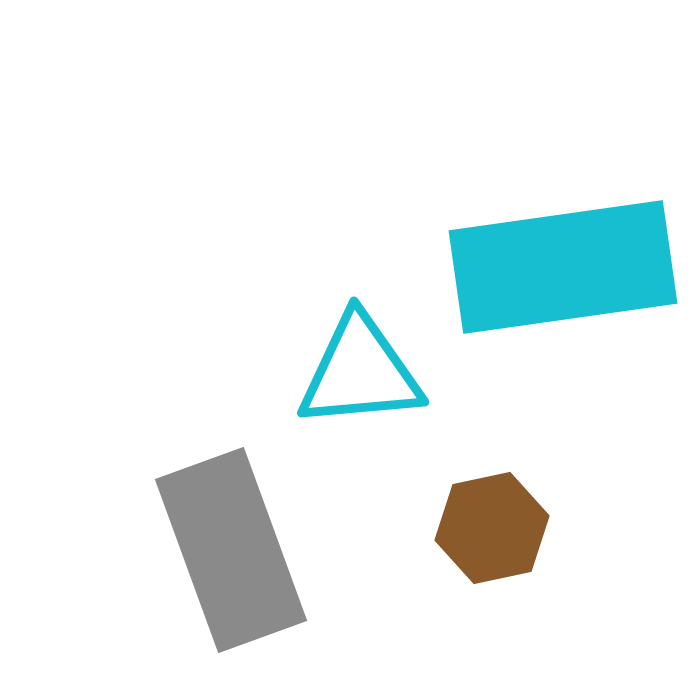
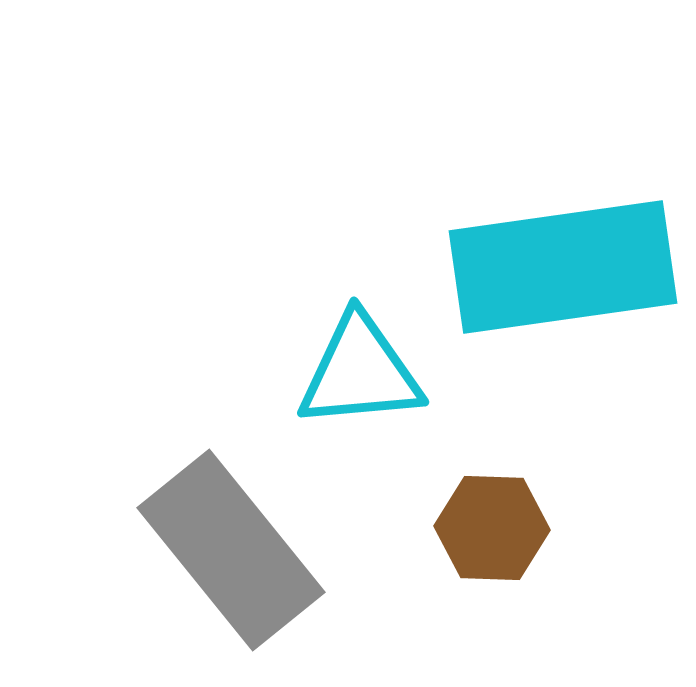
brown hexagon: rotated 14 degrees clockwise
gray rectangle: rotated 19 degrees counterclockwise
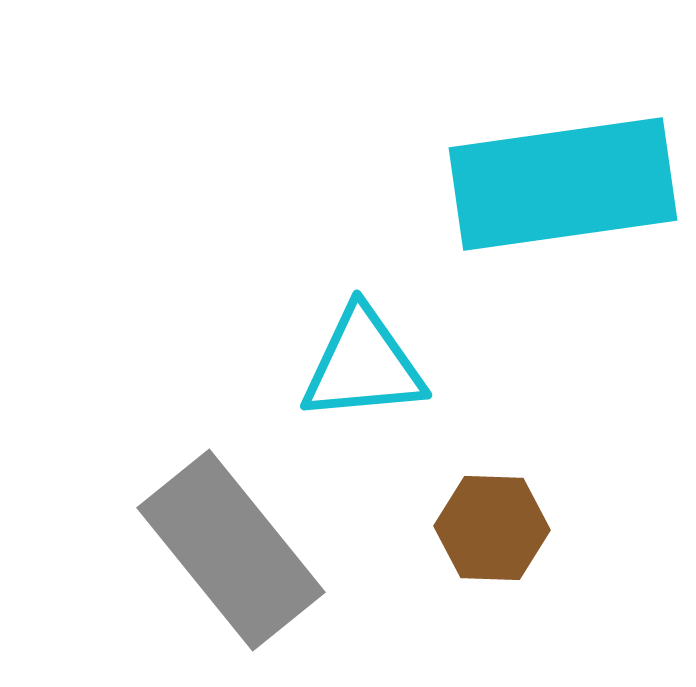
cyan rectangle: moved 83 px up
cyan triangle: moved 3 px right, 7 px up
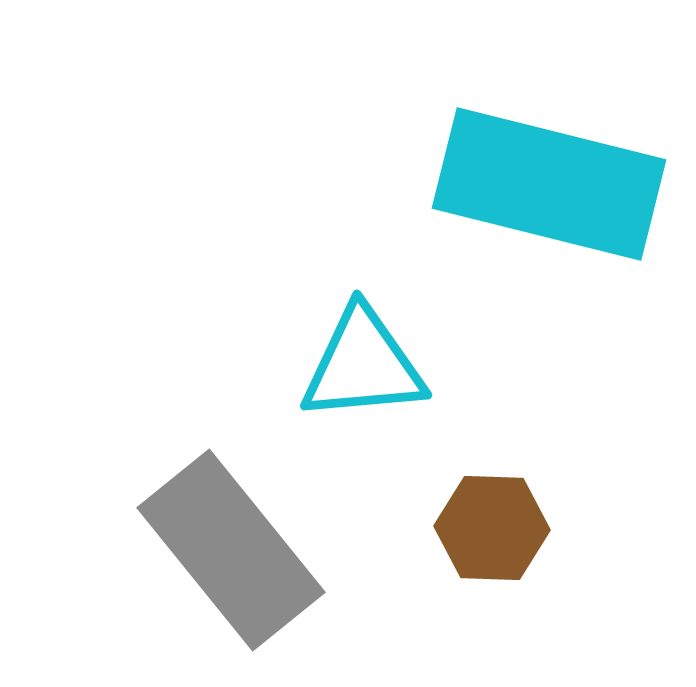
cyan rectangle: moved 14 px left; rotated 22 degrees clockwise
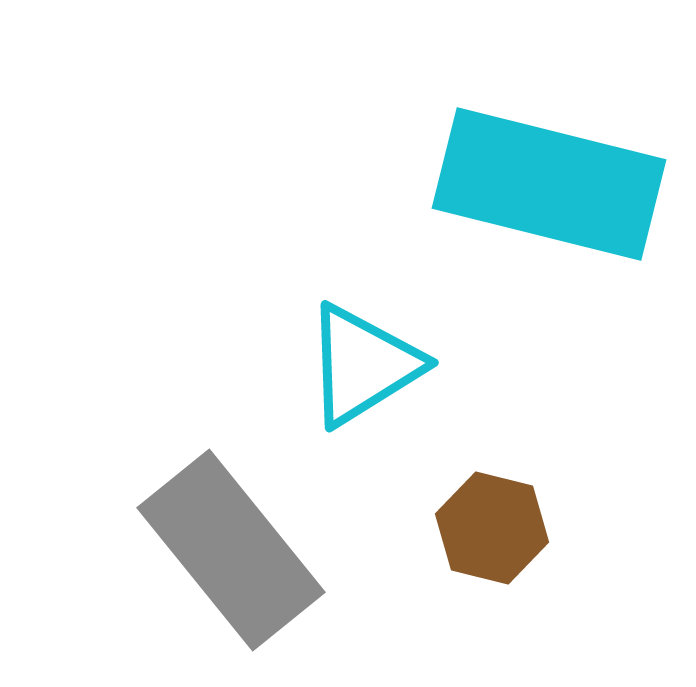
cyan triangle: rotated 27 degrees counterclockwise
brown hexagon: rotated 12 degrees clockwise
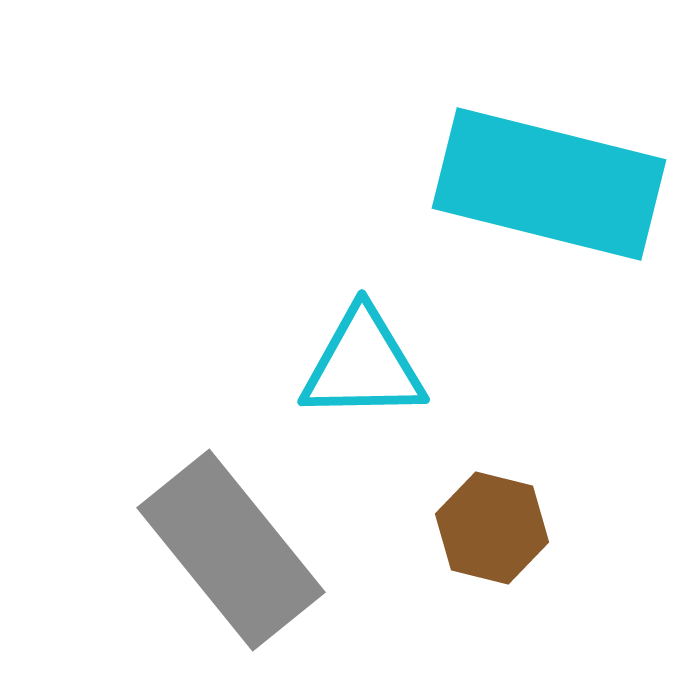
cyan triangle: rotated 31 degrees clockwise
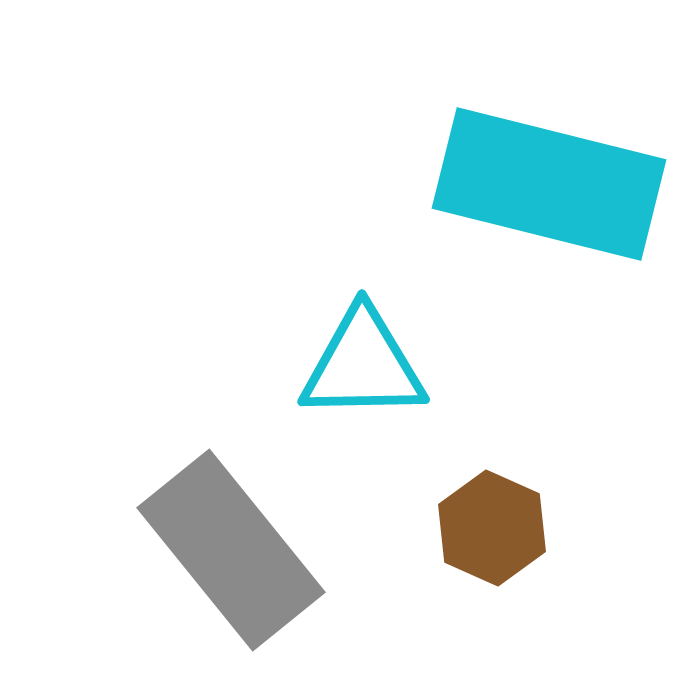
brown hexagon: rotated 10 degrees clockwise
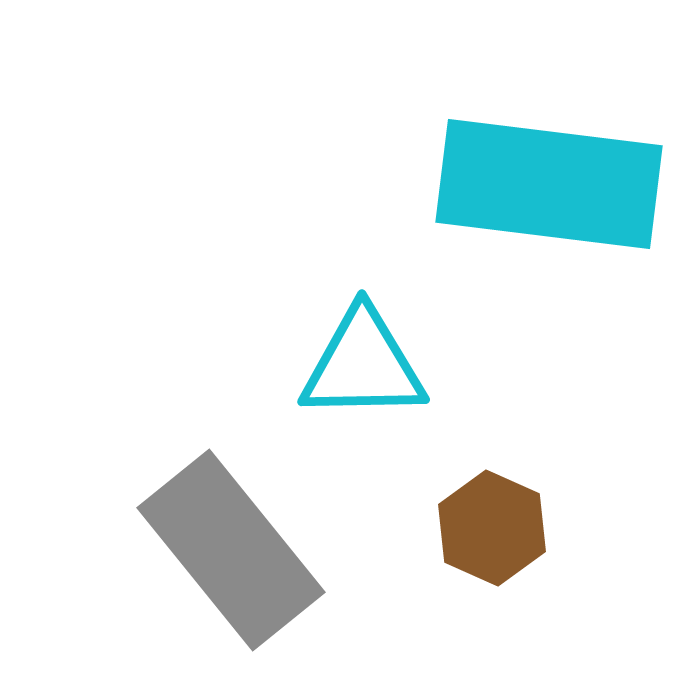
cyan rectangle: rotated 7 degrees counterclockwise
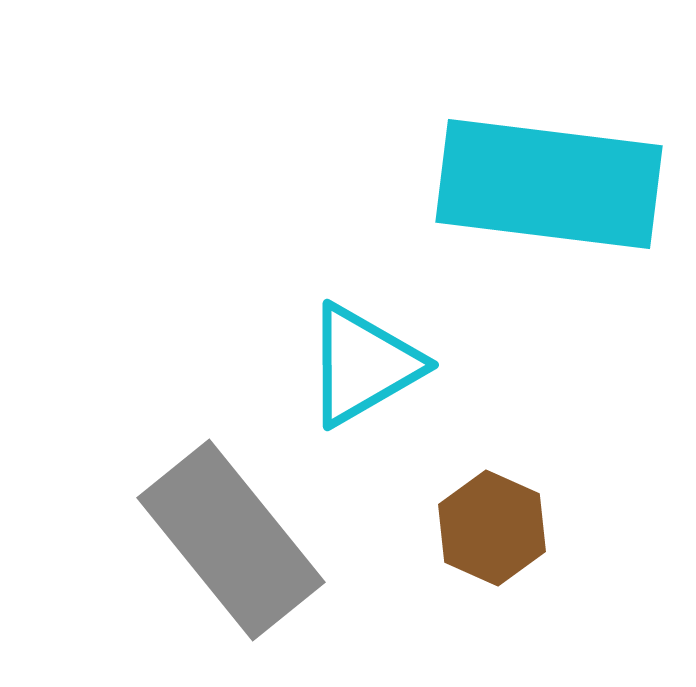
cyan triangle: rotated 29 degrees counterclockwise
gray rectangle: moved 10 px up
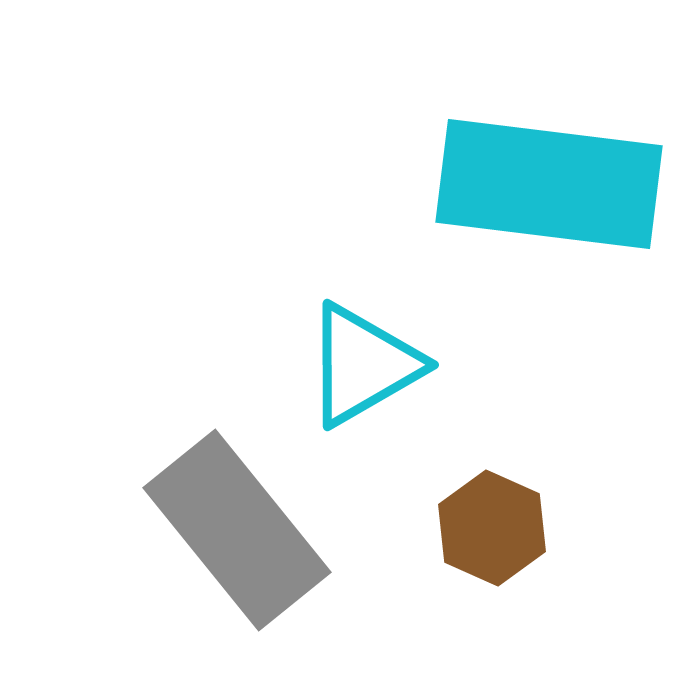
gray rectangle: moved 6 px right, 10 px up
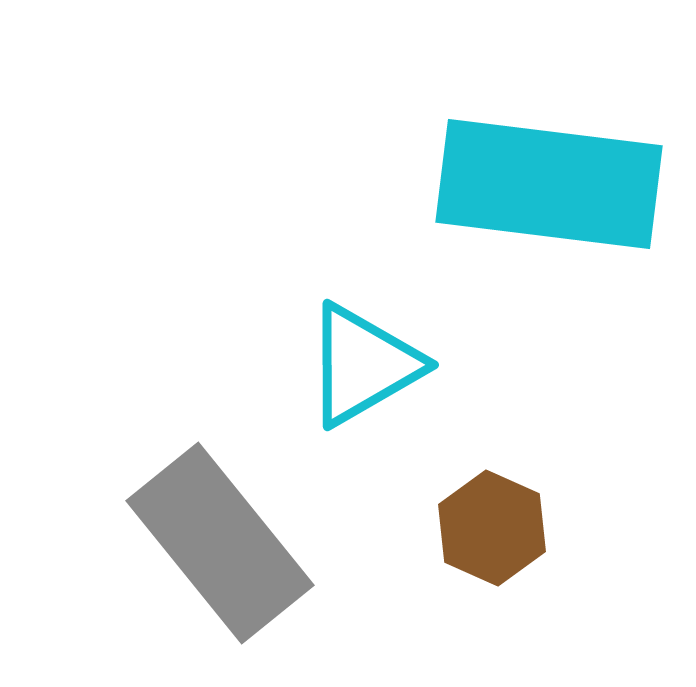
gray rectangle: moved 17 px left, 13 px down
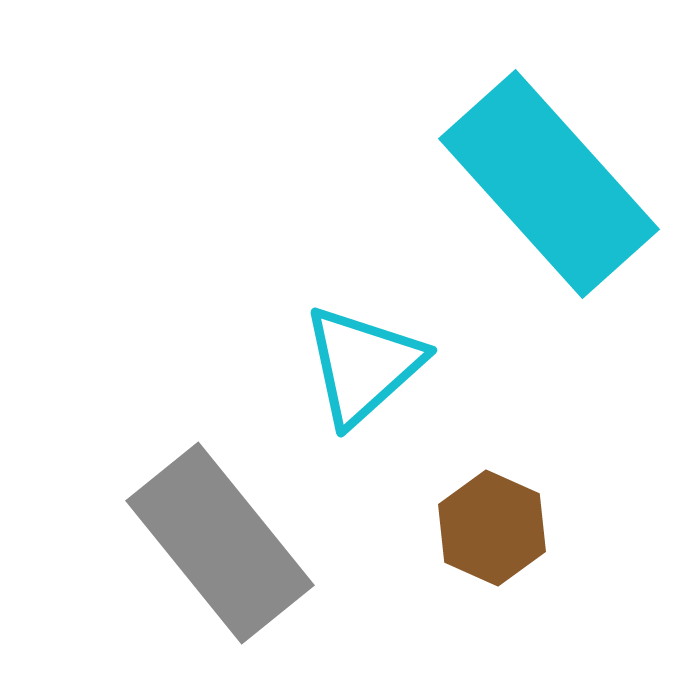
cyan rectangle: rotated 41 degrees clockwise
cyan triangle: rotated 12 degrees counterclockwise
